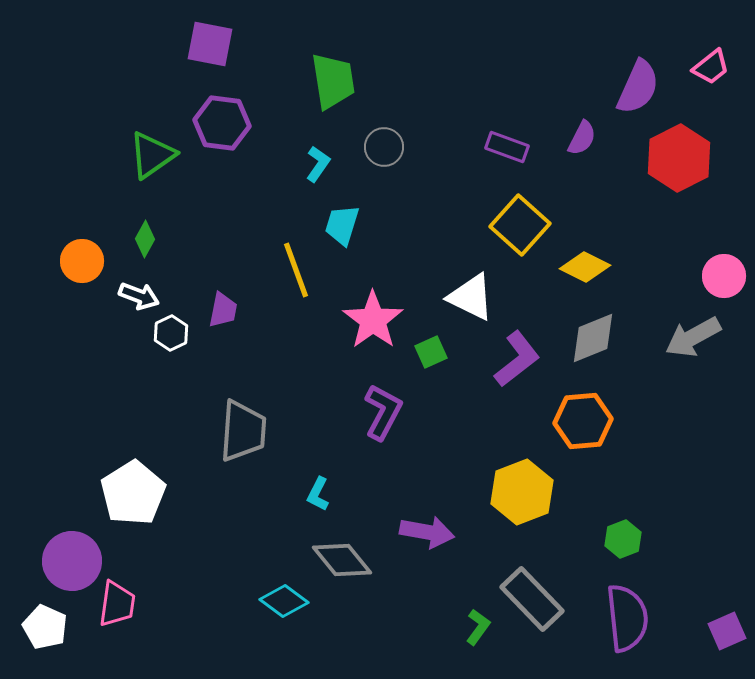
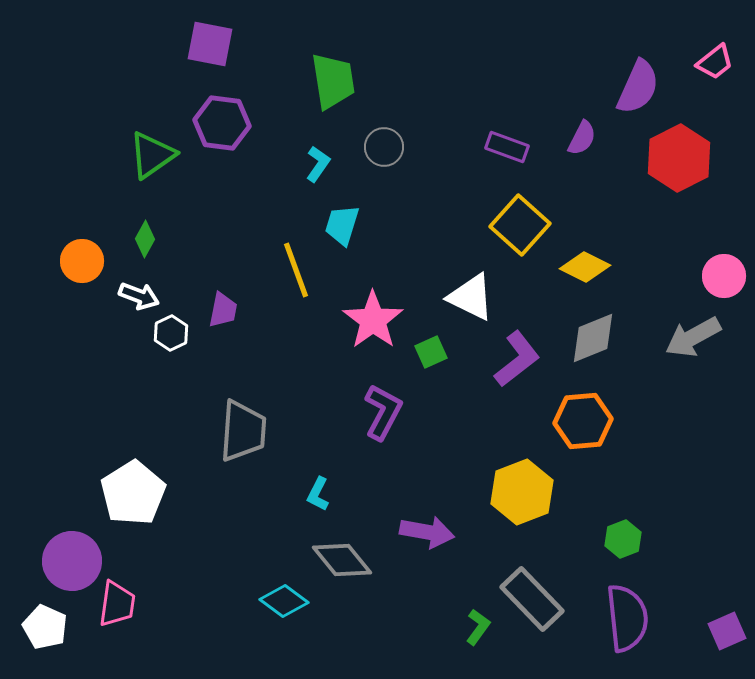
pink trapezoid at (711, 67): moved 4 px right, 5 px up
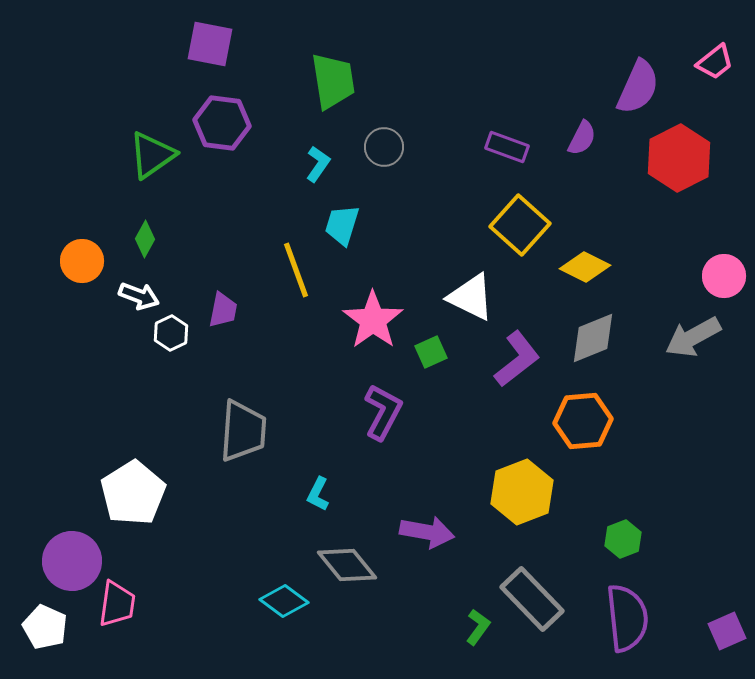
gray diamond at (342, 560): moved 5 px right, 5 px down
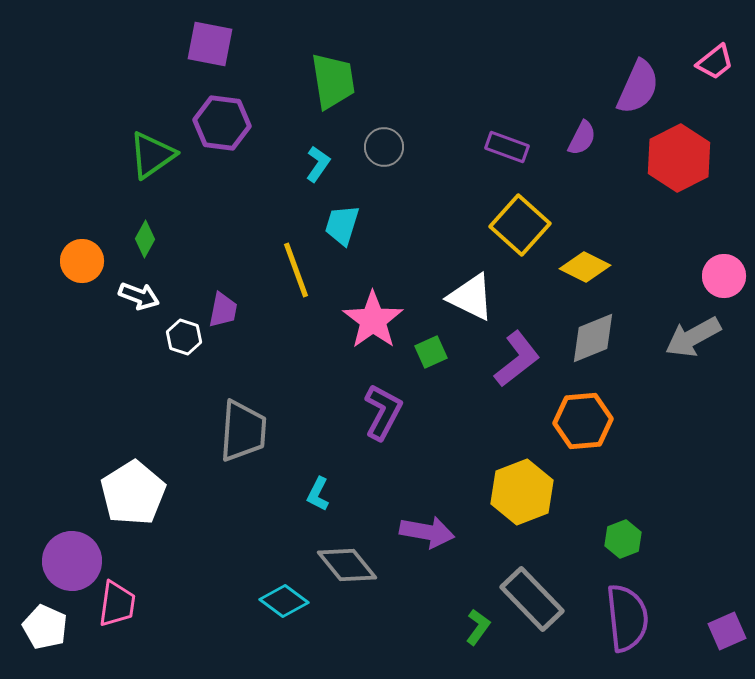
white hexagon at (171, 333): moved 13 px right, 4 px down; rotated 16 degrees counterclockwise
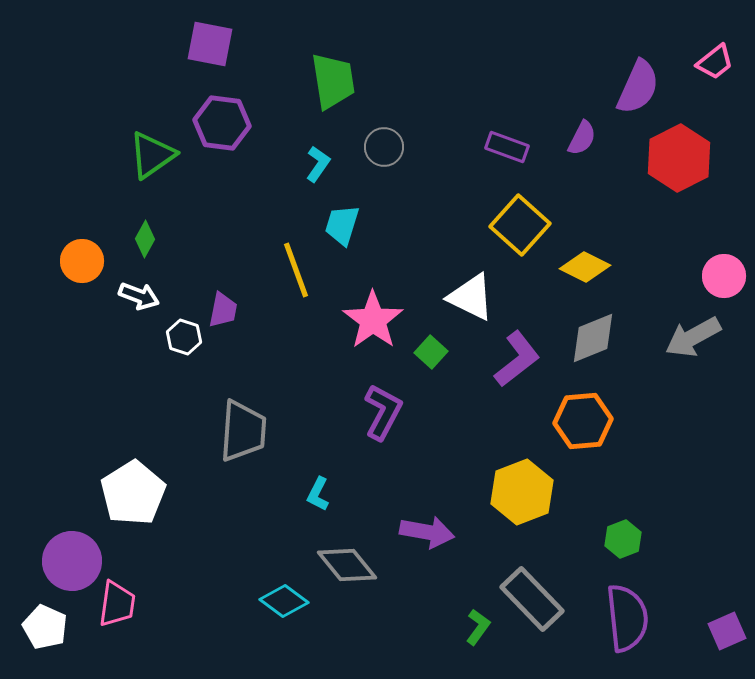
green square at (431, 352): rotated 24 degrees counterclockwise
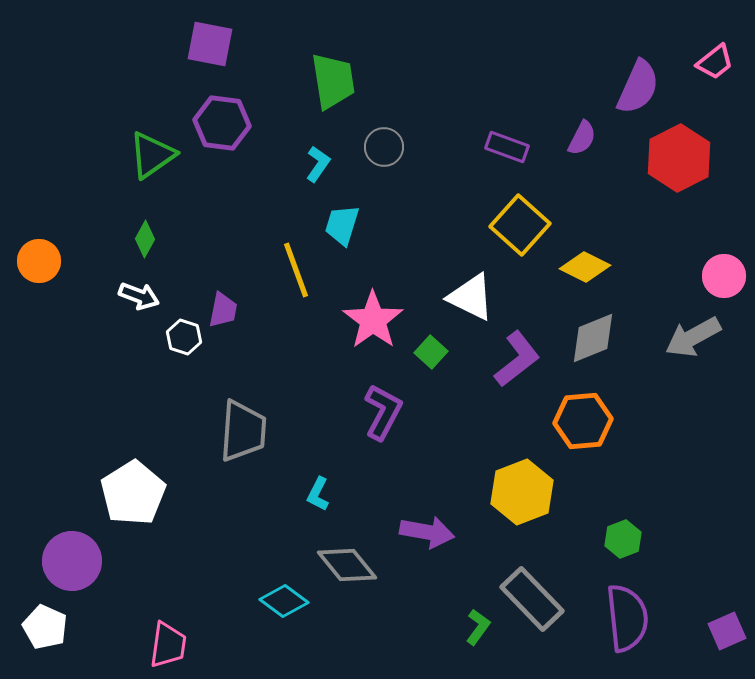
orange circle at (82, 261): moved 43 px left
pink trapezoid at (117, 604): moved 51 px right, 41 px down
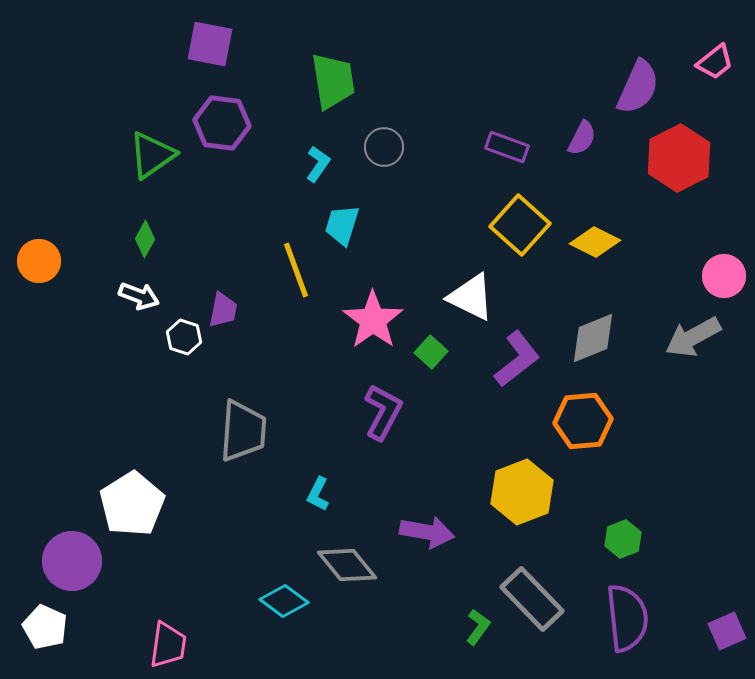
yellow diamond at (585, 267): moved 10 px right, 25 px up
white pentagon at (133, 493): moved 1 px left, 11 px down
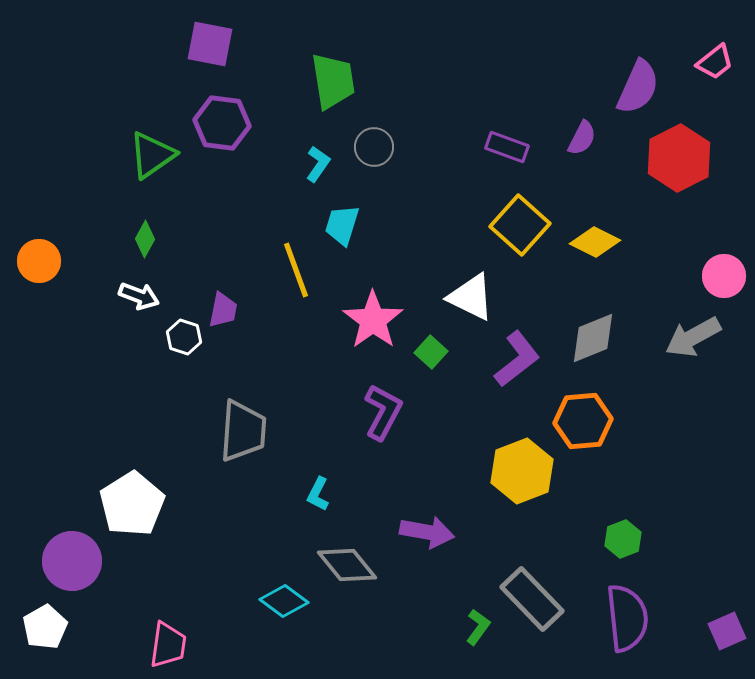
gray circle at (384, 147): moved 10 px left
yellow hexagon at (522, 492): moved 21 px up
white pentagon at (45, 627): rotated 18 degrees clockwise
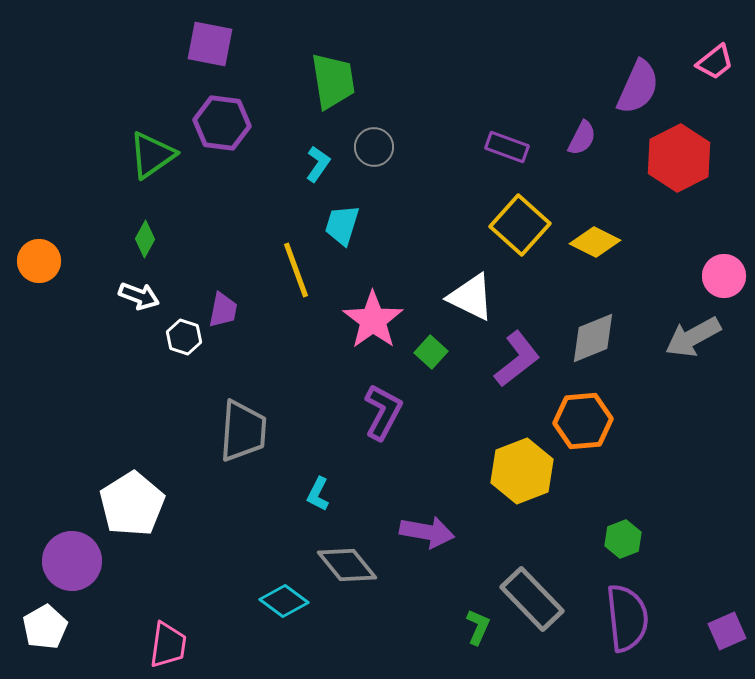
green L-shape at (478, 627): rotated 12 degrees counterclockwise
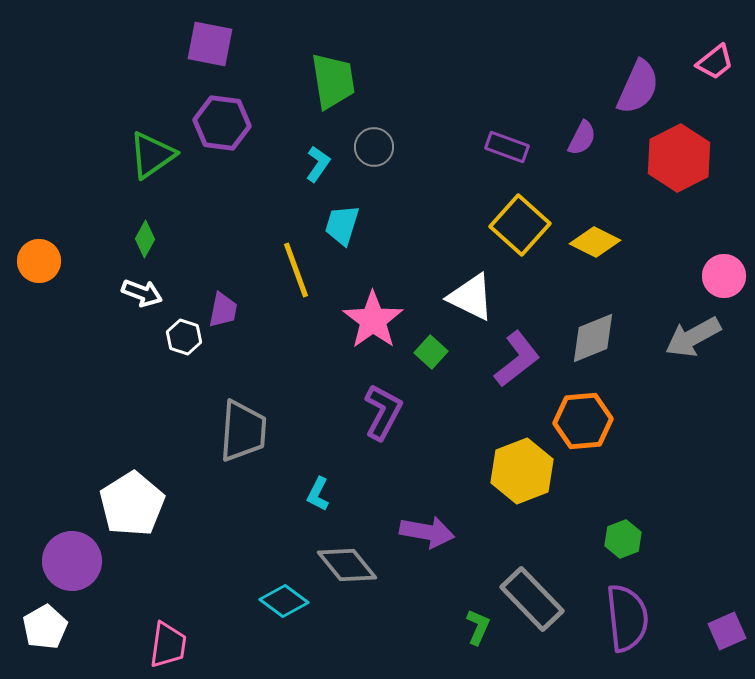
white arrow at (139, 296): moved 3 px right, 3 px up
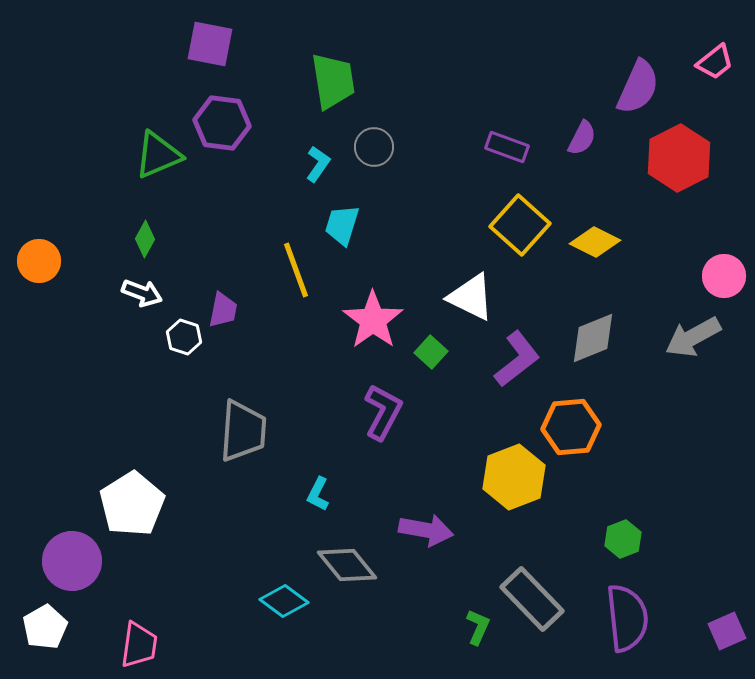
green triangle at (152, 155): moved 6 px right; rotated 12 degrees clockwise
orange hexagon at (583, 421): moved 12 px left, 6 px down
yellow hexagon at (522, 471): moved 8 px left, 6 px down
purple arrow at (427, 532): moved 1 px left, 2 px up
pink trapezoid at (168, 645): moved 29 px left
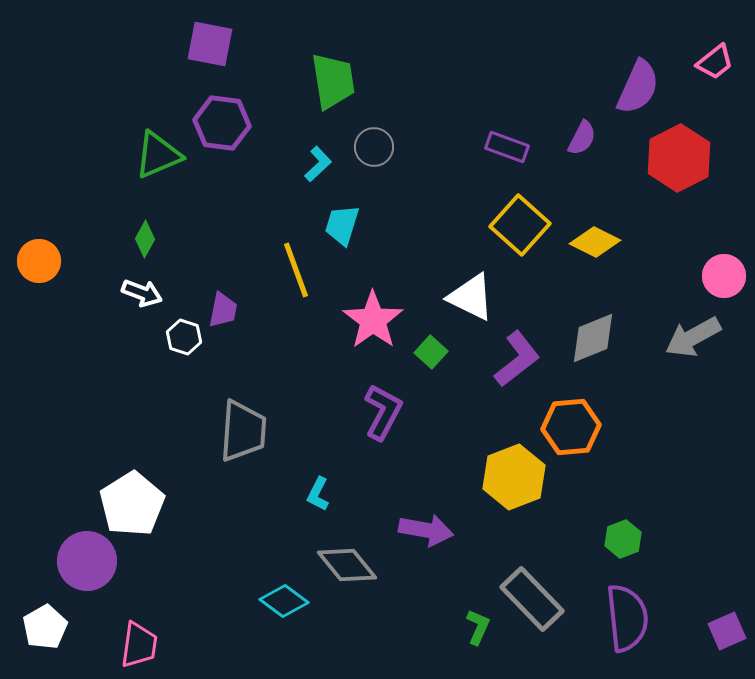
cyan L-shape at (318, 164): rotated 12 degrees clockwise
purple circle at (72, 561): moved 15 px right
